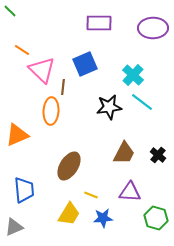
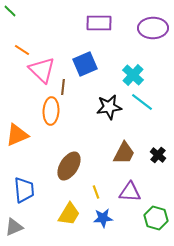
yellow line: moved 5 px right, 3 px up; rotated 48 degrees clockwise
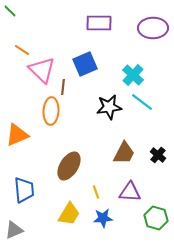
gray triangle: moved 3 px down
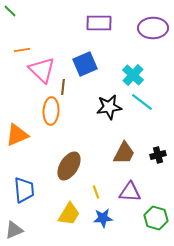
orange line: rotated 42 degrees counterclockwise
black cross: rotated 35 degrees clockwise
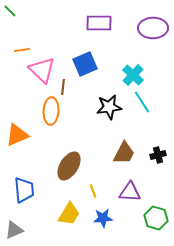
cyan line: rotated 20 degrees clockwise
yellow line: moved 3 px left, 1 px up
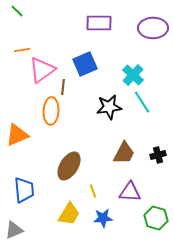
green line: moved 7 px right
pink triangle: rotated 40 degrees clockwise
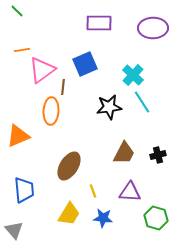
orange triangle: moved 1 px right, 1 px down
blue star: rotated 12 degrees clockwise
gray triangle: rotated 48 degrees counterclockwise
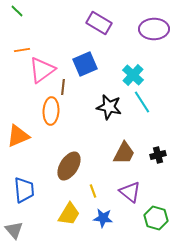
purple rectangle: rotated 30 degrees clockwise
purple ellipse: moved 1 px right, 1 px down
black star: rotated 20 degrees clockwise
purple triangle: rotated 35 degrees clockwise
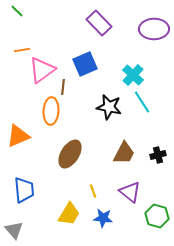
purple rectangle: rotated 15 degrees clockwise
brown ellipse: moved 1 px right, 12 px up
green hexagon: moved 1 px right, 2 px up
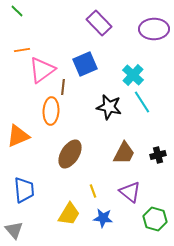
green hexagon: moved 2 px left, 3 px down
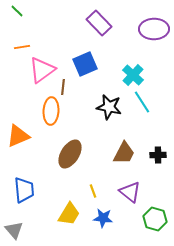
orange line: moved 3 px up
black cross: rotated 14 degrees clockwise
